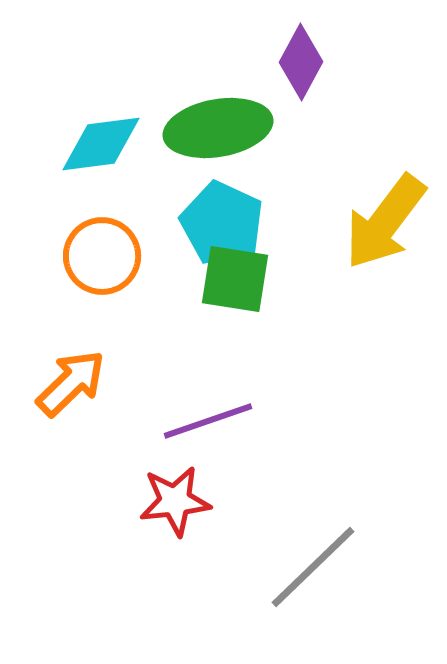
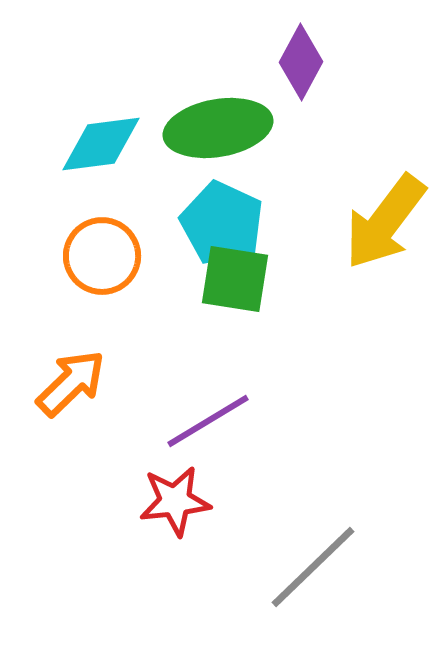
purple line: rotated 12 degrees counterclockwise
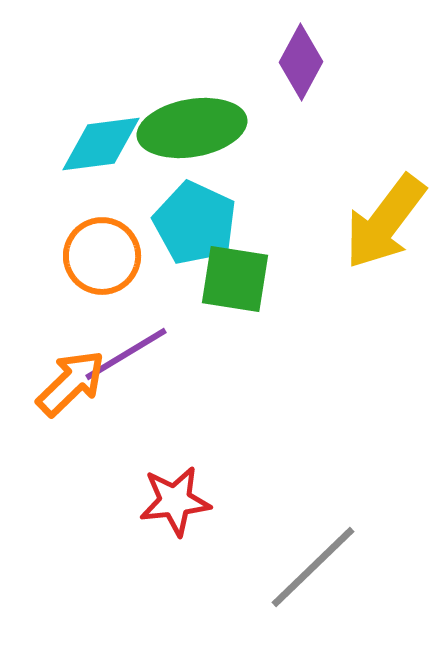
green ellipse: moved 26 px left
cyan pentagon: moved 27 px left
purple line: moved 82 px left, 67 px up
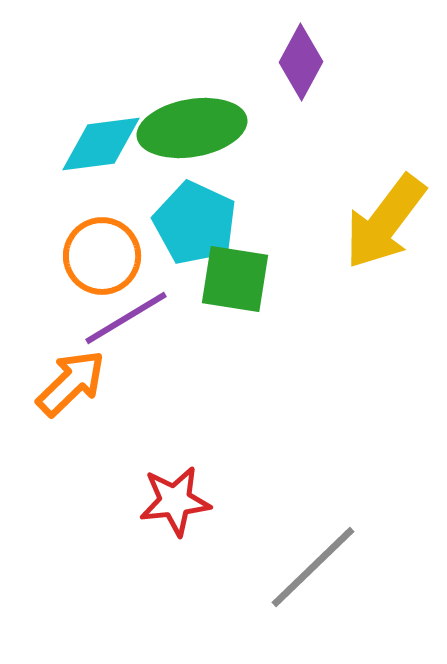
purple line: moved 36 px up
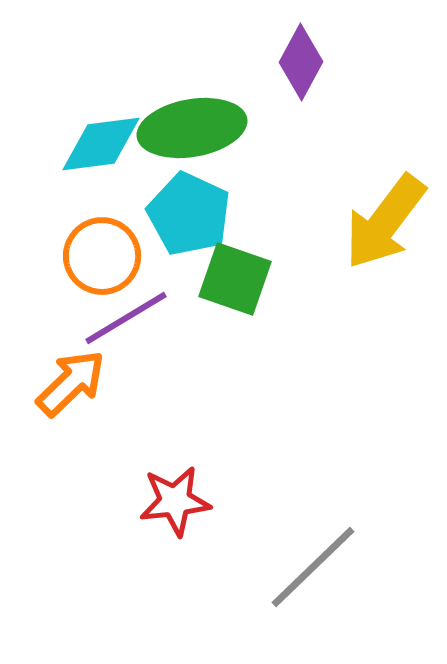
cyan pentagon: moved 6 px left, 9 px up
green square: rotated 10 degrees clockwise
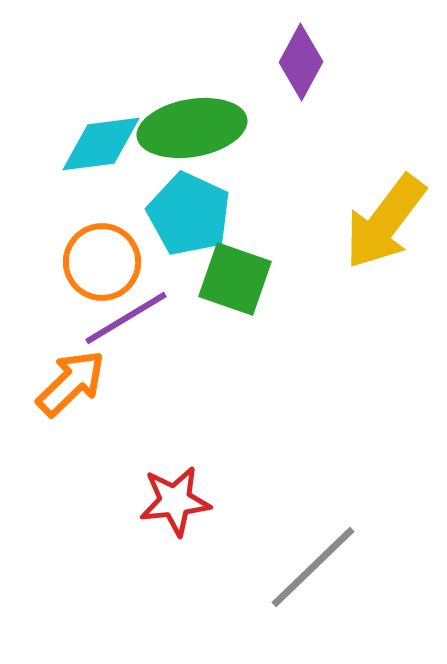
orange circle: moved 6 px down
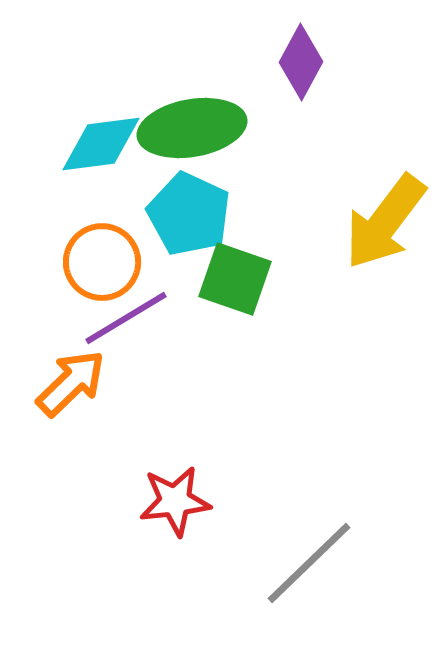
gray line: moved 4 px left, 4 px up
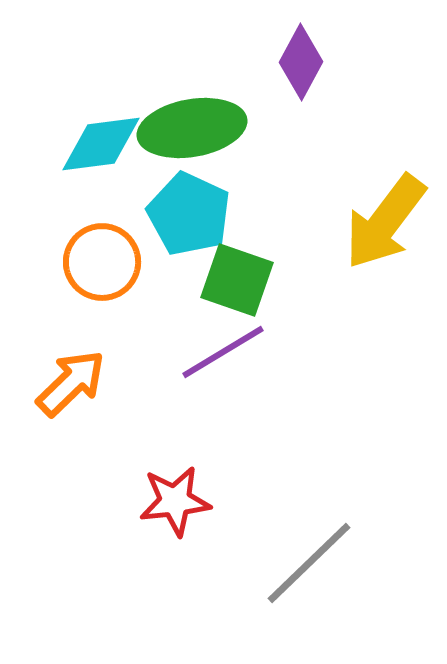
green square: moved 2 px right, 1 px down
purple line: moved 97 px right, 34 px down
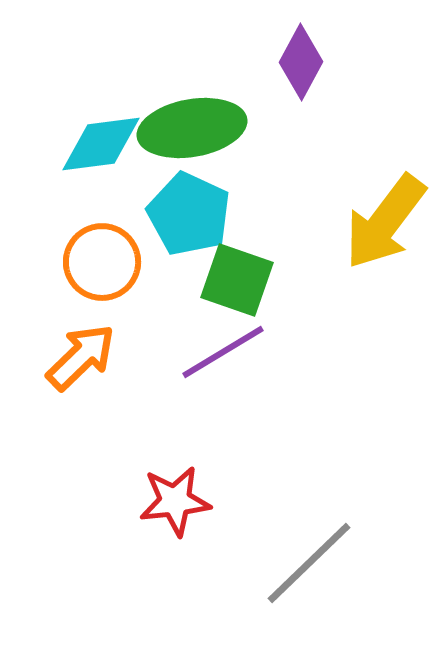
orange arrow: moved 10 px right, 26 px up
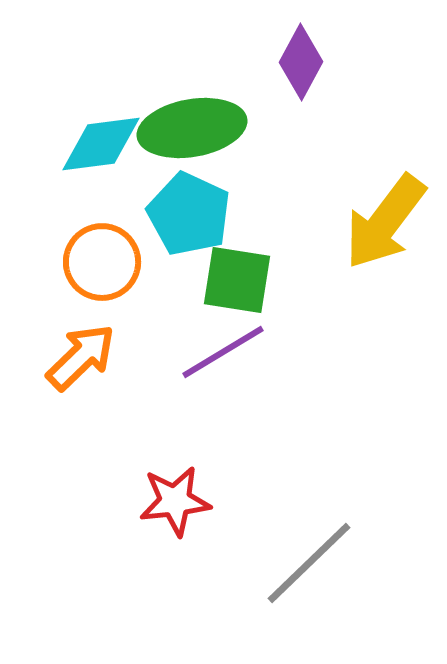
green square: rotated 10 degrees counterclockwise
